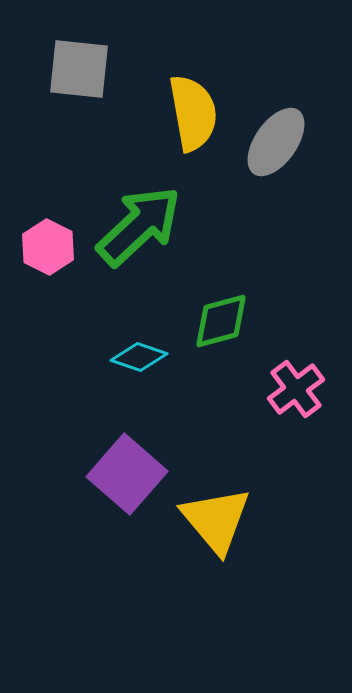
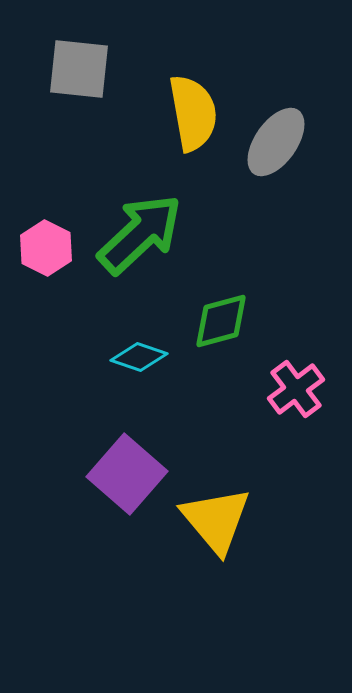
green arrow: moved 1 px right, 8 px down
pink hexagon: moved 2 px left, 1 px down
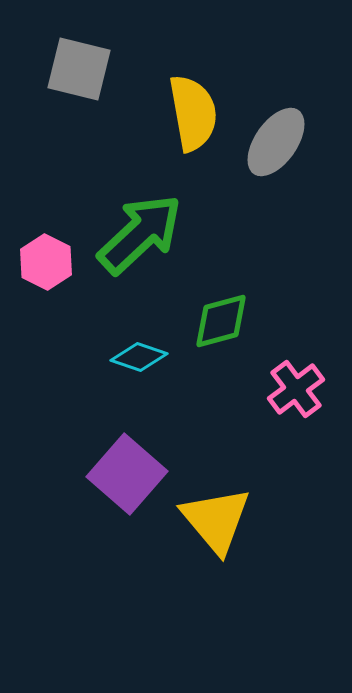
gray square: rotated 8 degrees clockwise
pink hexagon: moved 14 px down
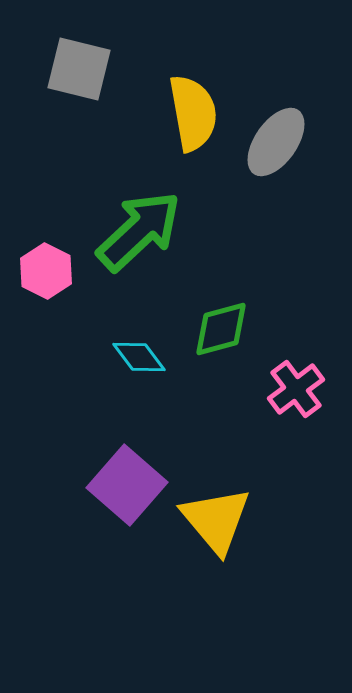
green arrow: moved 1 px left, 3 px up
pink hexagon: moved 9 px down
green diamond: moved 8 px down
cyan diamond: rotated 34 degrees clockwise
purple square: moved 11 px down
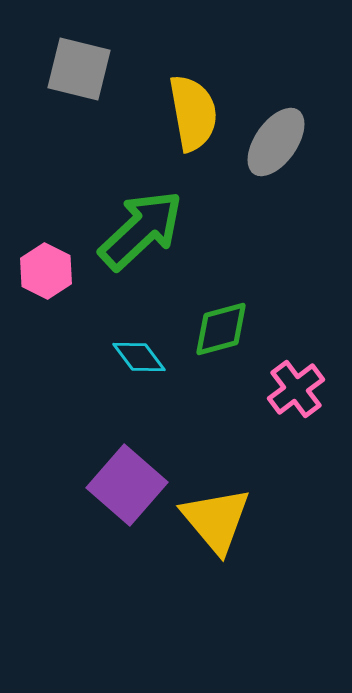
green arrow: moved 2 px right, 1 px up
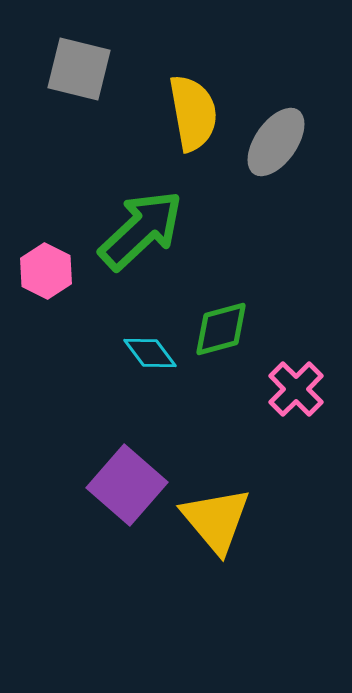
cyan diamond: moved 11 px right, 4 px up
pink cross: rotated 8 degrees counterclockwise
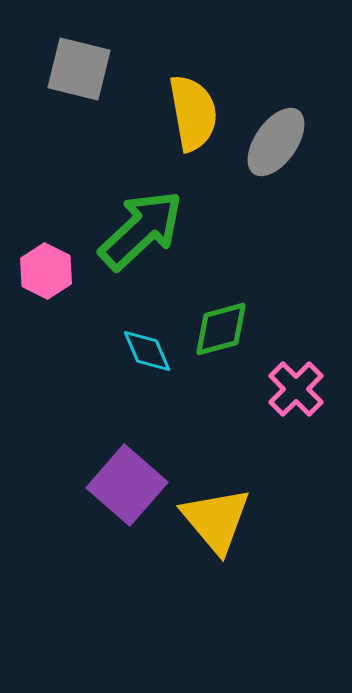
cyan diamond: moved 3 px left, 2 px up; rotated 14 degrees clockwise
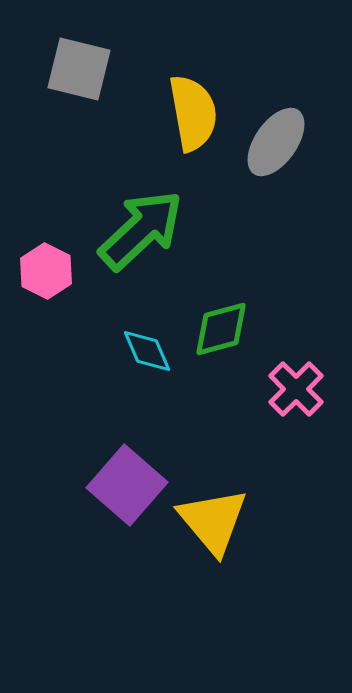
yellow triangle: moved 3 px left, 1 px down
